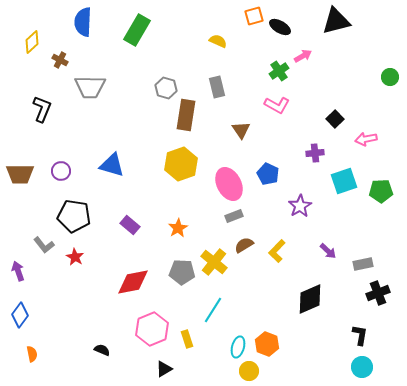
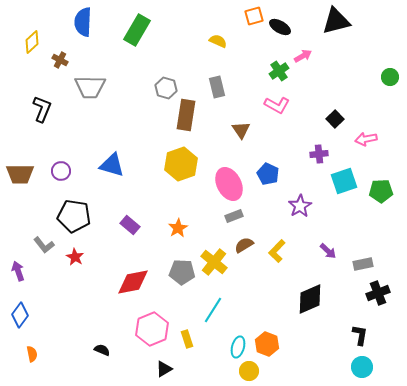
purple cross at (315, 153): moved 4 px right, 1 px down
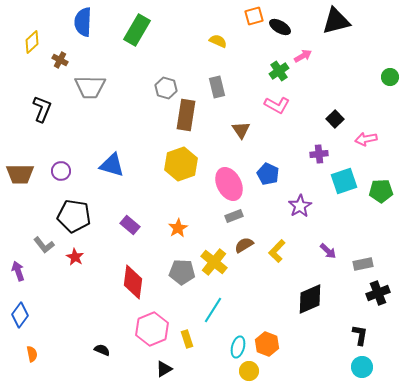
red diamond at (133, 282): rotated 72 degrees counterclockwise
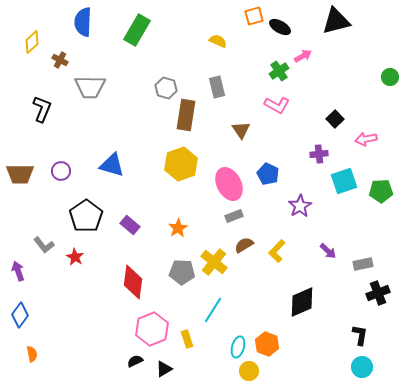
black pentagon at (74, 216): moved 12 px right; rotated 28 degrees clockwise
black diamond at (310, 299): moved 8 px left, 3 px down
black semicircle at (102, 350): moved 33 px right, 11 px down; rotated 49 degrees counterclockwise
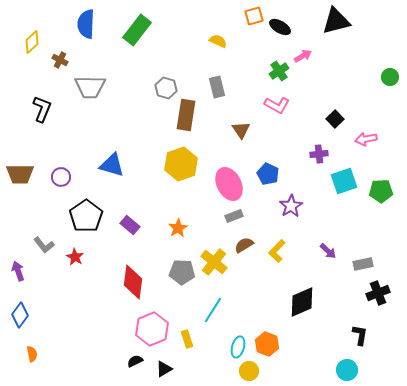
blue semicircle at (83, 22): moved 3 px right, 2 px down
green rectangle at (137, 30): rotated 8 degrees clockwise
purple circle at (61, 171): moved 6 px down
purple star at (300, 206): moved 9 px left
cyan circle at (362, 367): moved 15 px left, 3 px down
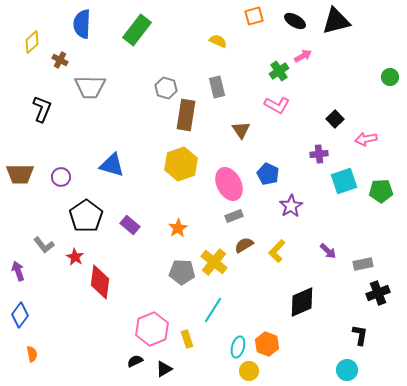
blue semicircle at (86, 24): moved 4 px left
black ellipse at (280, 27): moved 15 px right, 6 px up
red diamond at (133, 282): moved 33 px left
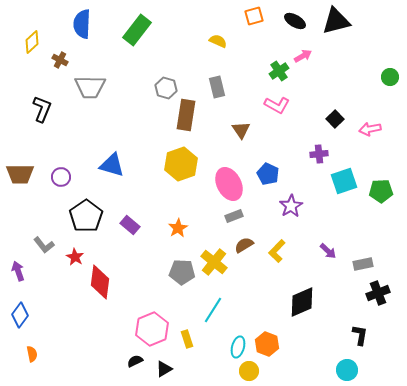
pink arrow at (366, 139): moved 4 px right, 10 px up
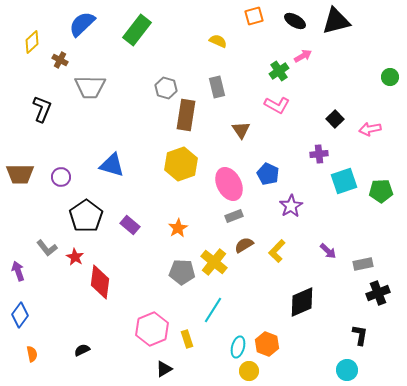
blue semicircle at (82, 24): rotated 44 degrees clockwise
gray L-shape at (44, 245): moved 3 px right, 3 px down
black semicircle at (135, 361): moved 53 px left, 11 px up
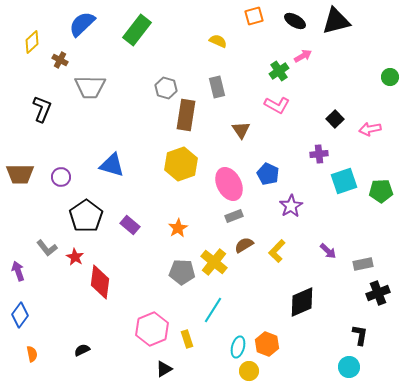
cyan circle at (347, 370): moved 2 px right, 3 px up
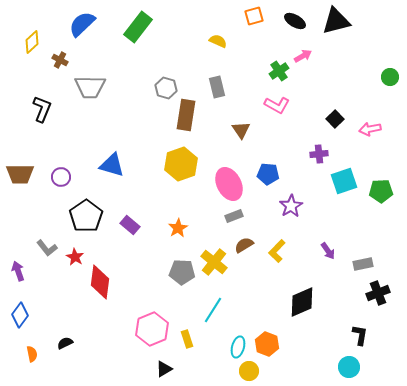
green rectangle at (137, 30): moved 1 px right, 3 px up
blue pentagon at (268, 174): rotated 20 degrees counterclockwise
purple arrow at (328, 251): rotated 12 degrees clockwise
black semicircle at (82, 350): moved 17 px left, 7 px up
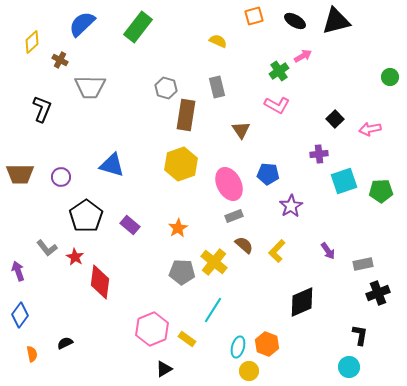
brown semicircle at (244, 245): rotated 72 degrees clockwise
yellow rectangle at (187, 339): rotated 36 degrees counterclockwise
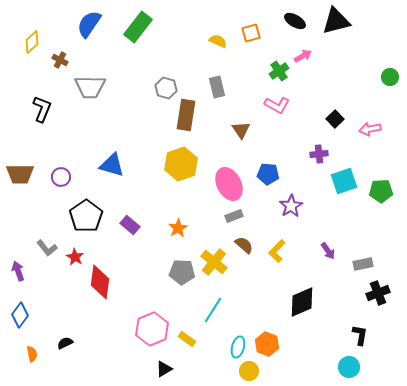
orange square at (254, 16): moved 3 px left, 17 px down
blue semicircle at (82, 24): moved 7 px right; rotated 12 degrees counterclockwise
